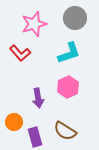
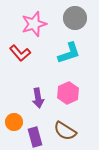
pink hexagon: moved 6 px down
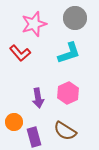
purple rectangle: moved 1 px left
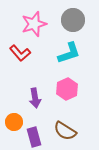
gray circle: moved 2 px left, 2 px down
pink hexagon: moved 1 px left, 4 px up
purple arrow: moved 3 px left
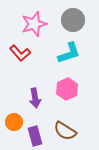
purple rectangle: moved 1 px right, 1 px up
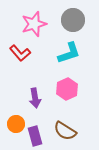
orange circle: moved 2 px right, 2 px down
